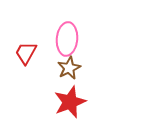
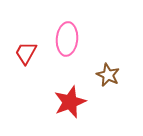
brown star: moved 39 px right, 7 px down; rotated 20 degrees counterclockwise
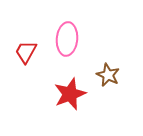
red trapezoid: moved 1 px up
red star: moved 8 px up
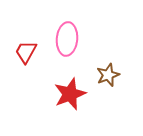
brown star: rotated 25 degrees clockwise
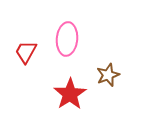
red star: rotated 12 degrees counterclockwise
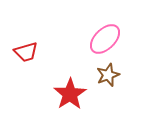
pink ellipse: moved 38 px right; rotated 40 degrees clockwise
red trapezoid: rotated 135 degrees counterclockwise
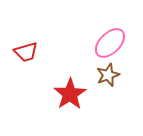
pink ellipse: moved 5 px right, 4 px down
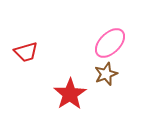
brown star: moved 2 px left, 1 px up
